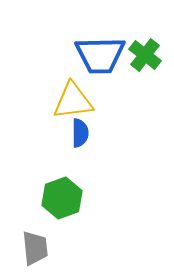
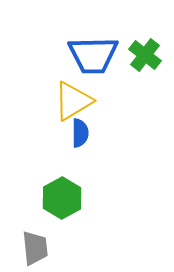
blue trapezoid: moved 7 px left
yellow triangle: rotated 24 degrees counterclockwise
green hexagon: rotated 9 degrees counterclockwise
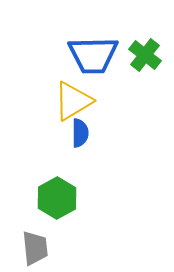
green hexagon: moved 5 px left
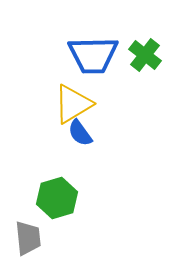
yellow triangle: moved 3 px down
blue semicircle: rotated 144 degrees clockwise
green hexagon: rotated 12 degrees clockwise
gray trapezoid: moved 7 px left, 10 px up
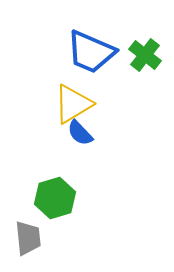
blue trapezoid: moved 2 px left, 3 px up; rotated 24 degrees clockwise
blue semicircle: rotated 8 degrees counterclockwise
green hexagon: moved 2 px left
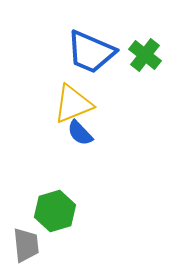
yellow triangle: rotated 9 degrees clockwise
green hexagon: moved 13 px down
gray trapezoid: moved 2 px left, 7 px down
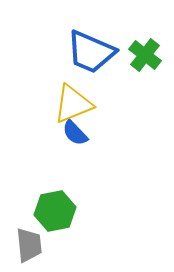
blue semicircle: moved 5 px left
green hexagon: rotated 6 degrees clockwise
gray trapezoid: moved 3 px right
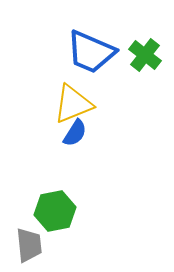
blue semicircle: rotated 104 degrees counterclockwise
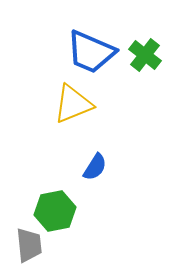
blue semicircle: moved 20 px right, 34 px down
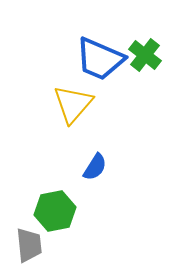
blue trapezoid: moved 9 px right, 7 px down
yellow triangle: rotated 27 degrees counterclockwise
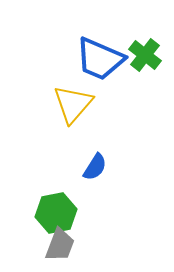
green hexagon: moved 1 px right, 2 px down
gray trapezoid: moved 31 px right; rotated 27 degrees clockwise
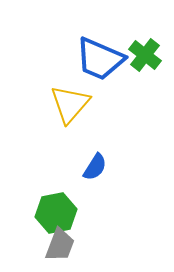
yellow triangle: moved 3 px left
